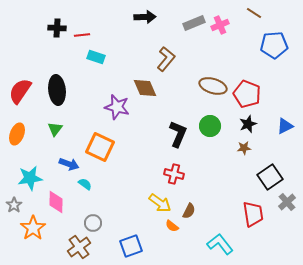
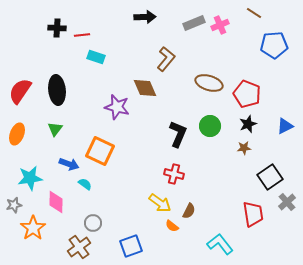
brown ellipse: moved 4 px left, 3 px up
orange square: moved 4 px down
gray star: rotated 21 degrees clockwise
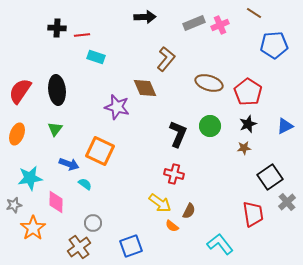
red pentagon: moved 1 px right, 2 px up; rotated 12 degrees clockwise
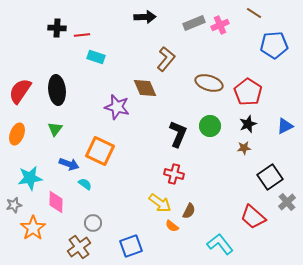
red trapezoid: moved 3 px down; rotated 140 degrees clockwise
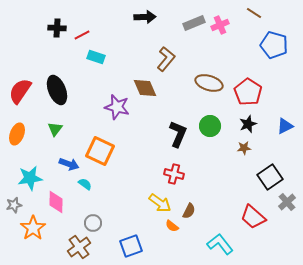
red line: rotated 21 degrees counterclockwise
blue pentagon: rotated 20 degrees clockwise
black ellipse: rotated 16 degrees counterclockwise
